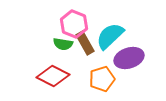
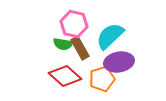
pink hexagon: rotated 8 degrees counterclockwise
brown rectangle: moved 5 px left, 5 px down
purple ellipse: moved 10 px left, 4 px down; rotated 8 degrees clockwise
red diamond: moved 12 px right; rotated 16 degrees clockwise
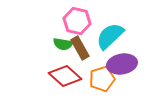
pink hexagon: moved 3 px right, 3 px up
purple ellipse: moved 3 px right, 2 px down
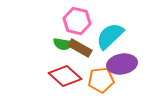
brown rectangle: rotated 30 degrees counterclockwise
orange pentagon: moved 1 px left, 1 px down; rotated 10 degrees clockwise
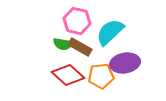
cyan semicircle: moved 4 px up
brown rectangle: moved 1 px up
purple ellipse: moved 3 px right, 1 px up
red diamond: moved 3 px right, 1 px up
orange pentagon: moved 4 px up
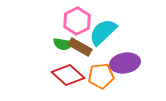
pink hexagon: rotated 20 degrees clockwise
cyan semicircle: moved 7 px left
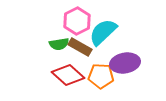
green semicircle: moved 4 px left; rotated 18 degrees counterclockwise
orange pentagon: rotated 10 degrees clockwise
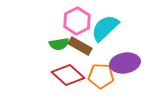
cyan semicircle: moved 2 px right, 4 px up
brown rectangle: moved 1 px up
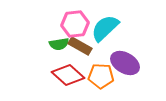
pink hexagon: moved 2 px left, 3 px down; rotated 20 degrees clockwise
purple ellipse: rotated 40 degrees clockwise
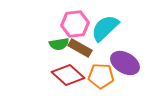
brown rectangle: moved 2 px down
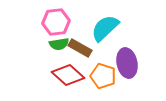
pink hexagon: moved 19 px left, 2 px up
purple ellipse: moved 2 px right; rotated 48 degrees clockwise
orange pentagon: moved 2 px right; rotated 15 degrees clockwise
